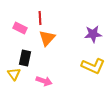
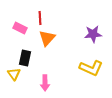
yellow L-shape: moved 2 px left, 2 px down
pink arrow: moved 1 px right, 2 px down; rotated 70 degrees clockwise
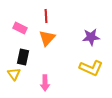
red line: moved 6 px right, 2 px up
purple star: moved 2 px left, 3 px down
black rectangle: moved 2 px left, 1 px up
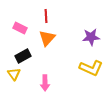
black rectangle: moved 1 px up; rotated 49 degrees clockwise
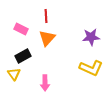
pink rectangle: moved 1 px right, 1 px down
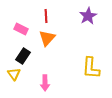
purple star: moved 3 px left, 21 px up; rotated 24 degrees counterclockwise
black rectangle: rotated 28 degrees counterclockwise
yellow L-shape: rotated 70 degrees clockwise
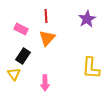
purple star: moved 1 px left, 3 px down
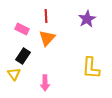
pink rectangle: moved 1 px right
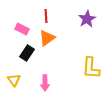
orange triangle: rotated 12 degrees clockwise
black rectangle: moved 4 px right, 3 px up
yellow triangle: moved 6 px down
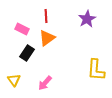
yellow L-shape: moved 5 px right, 2 px down
pink arrow: rotated 42 degrees clockwise
